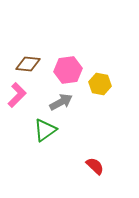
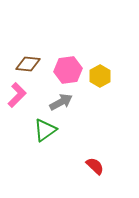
yellow hexagon: moved 8 px up; rotated 20 degrees clockwise
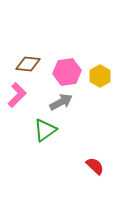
pink hexagon: moved 1 px left, 2 px down
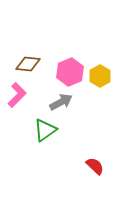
pink hexagon: moved 3 px right; rotated 16 degrees counterclockwise
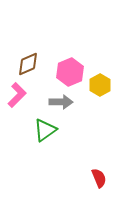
brown diamond: rotated 30 degrees counterclockwise
yellow hexagon: moved 9 px down
gray arrow: rotated 30 degrees clockwise
red semicircle: moved 4 px right, 12 px down; rotated 24 degrees clockwise
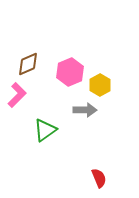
gray arrow: moved 24 px right, 8 px down
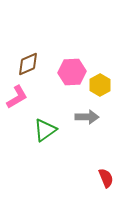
pink hexagon: moved 2 px right; rotated 20 degrees clockwise
pink L-shape: moved 2 px down; rotated 15 degrees clockwise
gray arrow: moved 2 px right, 7 px down
red semicircle: moved 7 px right
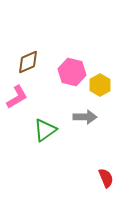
brown diamond: moved 2 px up
pink hexagon: rotated 16 degrees clockwise
gray arrow: moved 2 px left
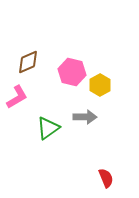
green triangle: moved 3 px right, 2 px up
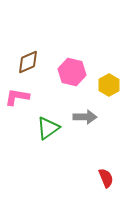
yellow hexagon: moved 9 px right
pink L-shape: rotated 140 degrees counterclockwise
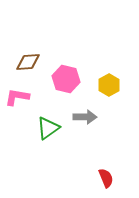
brown diamond: rotated 20 degrees clockwise
pink hexagon: moved 6 px left, 7 px down
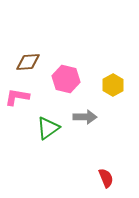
yellow hexagon: moved 4 px right
